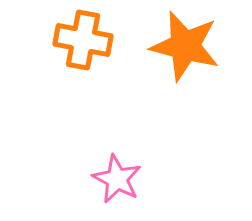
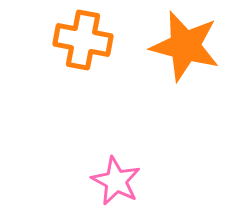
pink star: moved 1 px left, 2 px down
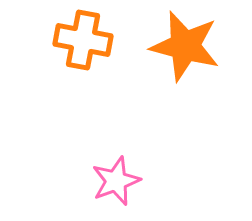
pink star: rotated 24 degrees clockwise
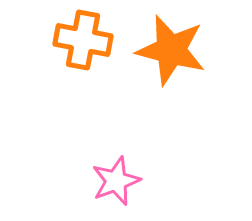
orange star: moved 14 px left, 4 px down
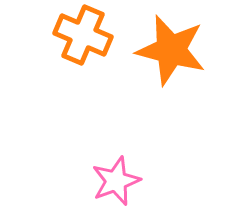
orange cross: moved 5 px up; rotated 12 degrees clockwise
